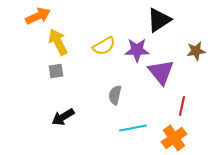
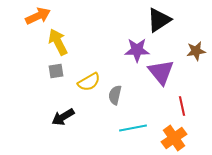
yellow semicircle: moved 15 px left, 36 px down
red line: rotated 24 degrees counterclockwise
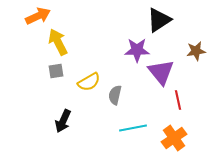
red line: moved 4 px left, 6 px up
black arrow: moved 4 px down; rotated 35 degrees counterclockwise
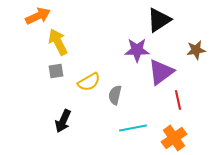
brown star: moved 1 px up
purple triangle: rotated 32 degrees clockwise
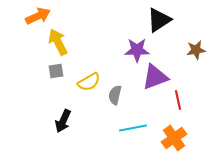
purple triangle: moved 6 px left, 5 px down; rotated 16 degrees clockwise
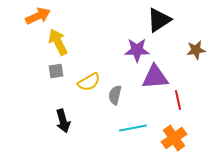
purple triangle: rotated 16 degrees clockwise
black arrow: rotated 40 degrees counterclockwise
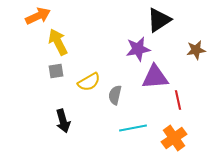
purple star: moved 1 px right, 1 px up; rotated 10 degrees counterclockwise
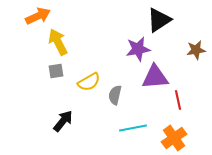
black arrow: rotated 125 degrees counterclockwise
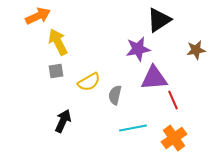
purple triangle: moved 1 px left, 1 px down
red line: moved 5 px left; rotated 12 degrees counterclockwise
black arrow: rotated 15 degrees counterclockwise
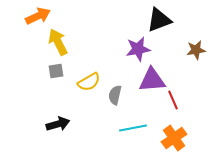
black triangle: rotated 12 degrees clockwise
purple triangle: moved 2 px left, 2 px down
black arrow: moved 5 px left, 3 px down; rotated 50 degrees clockwise
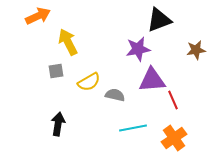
yellow arrow: moved 10 px right
gray semicircle: rotated 90 degrees clockwise
black arrow: rotated 65 degrees counterclockwise
